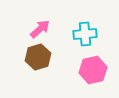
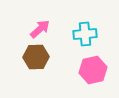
brown hexagon: moved 2 px left; rotated 15 degrees clockwise
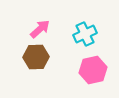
cyan cross: rotated 20 degrees counterclockwise
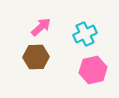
pink arrow: moved 1 px right, 2 px up
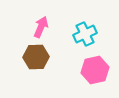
pink arrow: rotated 25 degrees counterclockwise
pink hexagon: moved 2 px right
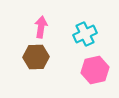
pink arrow: rotated 15 degrees counterclockwise
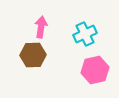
brown hexagon: moved 3 px left, 2 px up
